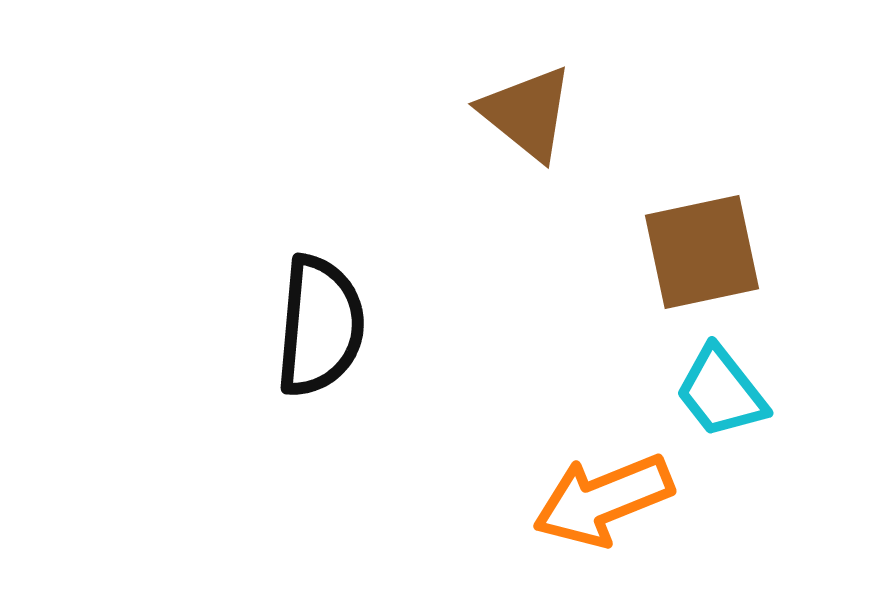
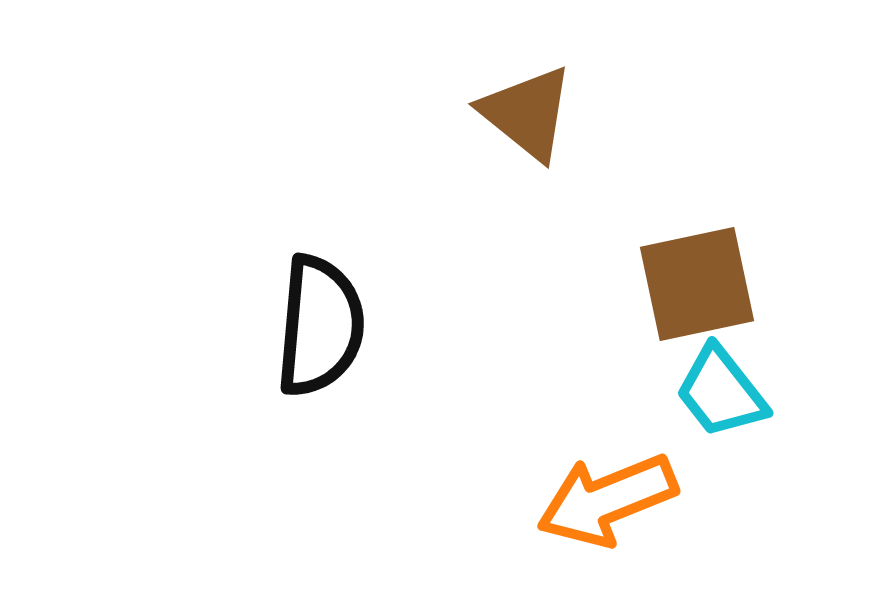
brown square: moved 5 px left, 32 px down
orange arrow: moved 4 px right
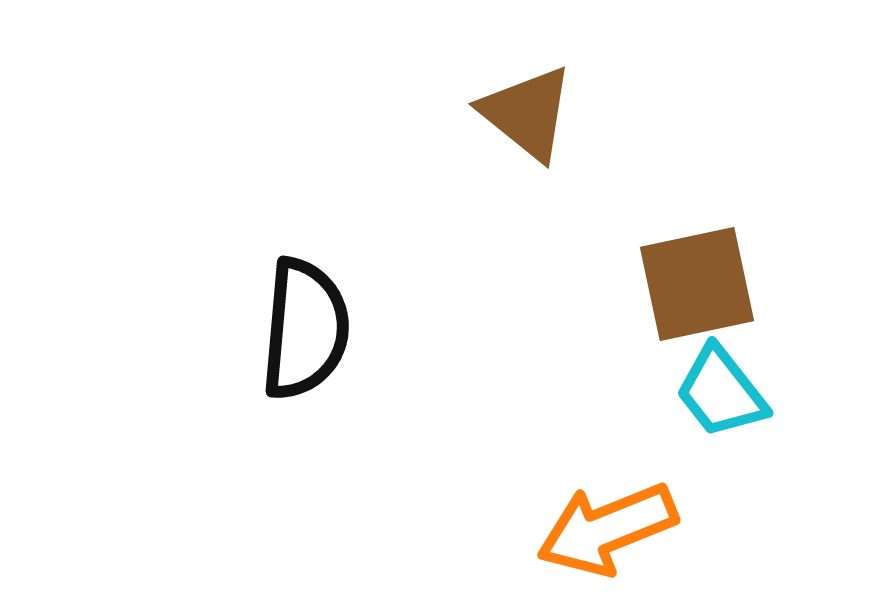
black semicircle: moved 15 px left, 3 px down
orange arrow: moved 29 px down
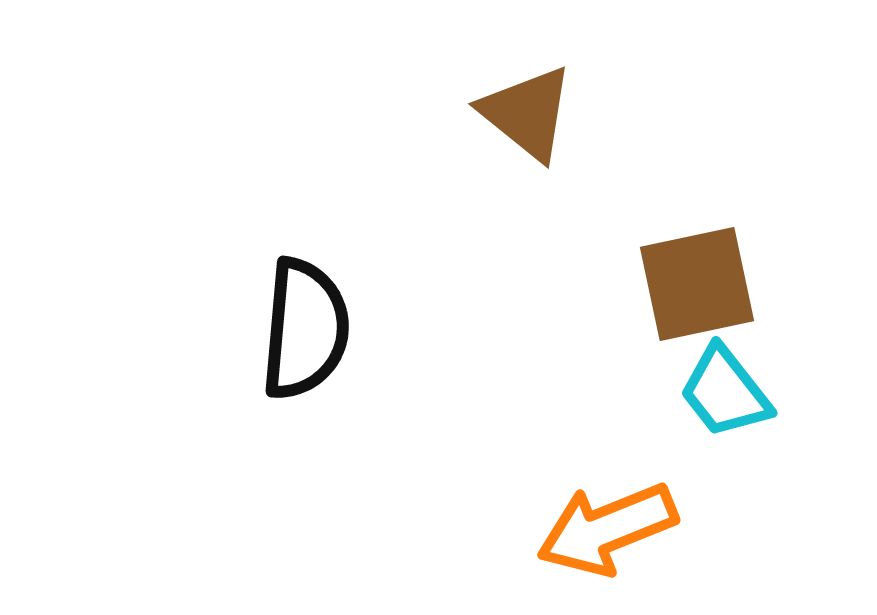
cyan trapezoid: moved 4 px right
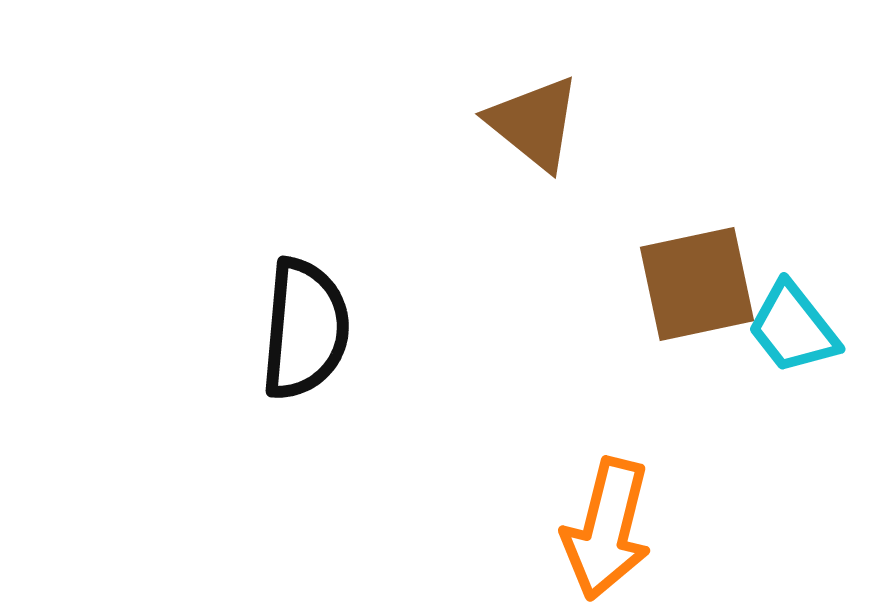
brown triangle: moved 7 px right, 10 px down
cyan trapezoid: moved 68 px right, 64 px up
orange arrow: rotated 54 degrees counterclockwise
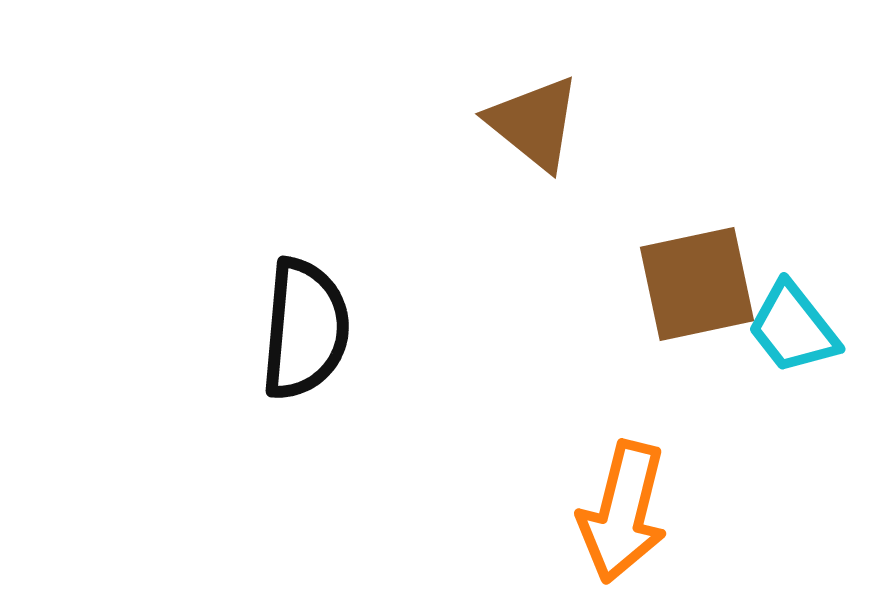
orange arrow: moved 16 px right, 17 px up
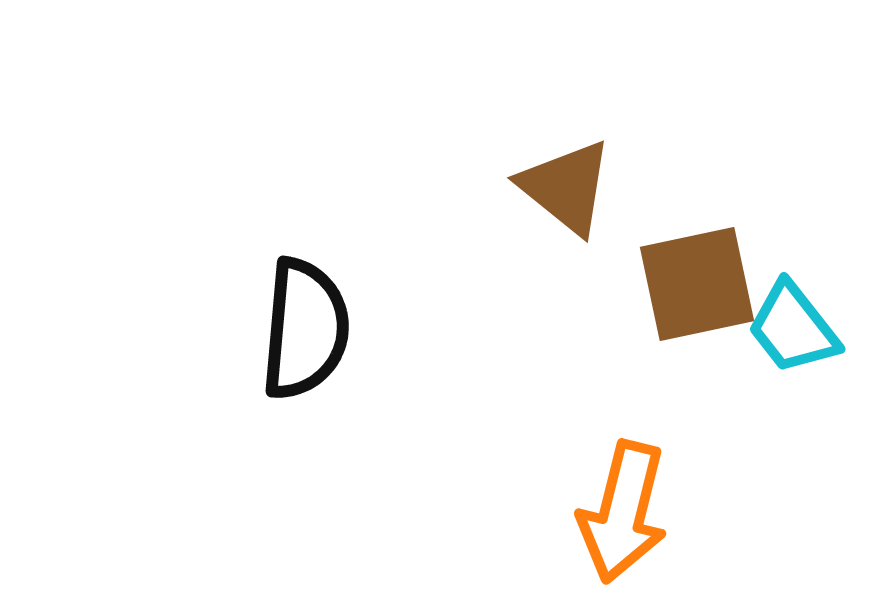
brown triangle: moved 32 px right, 64 px down
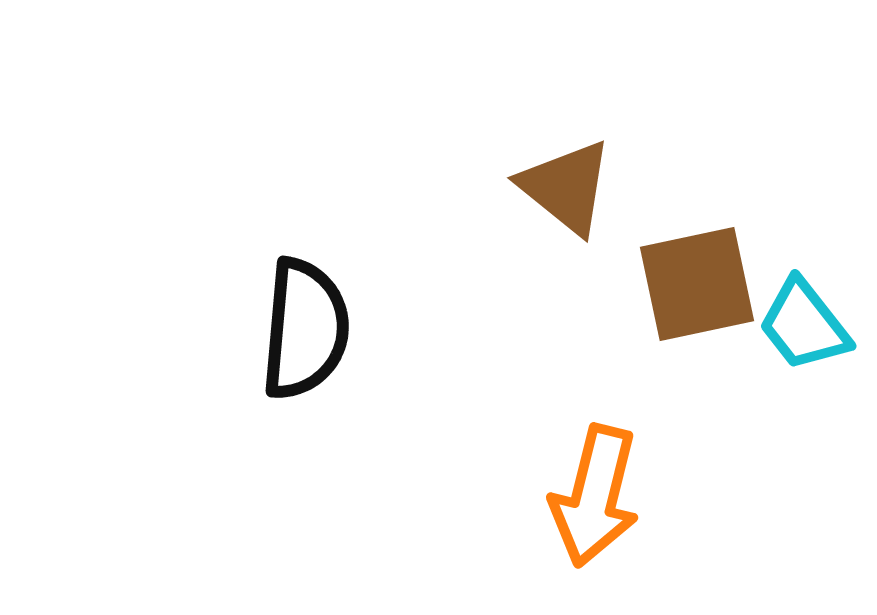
cyan trapezoid: moved 11 px right, 3 px up
orange arrow: moved 28 px left, 16 px up
